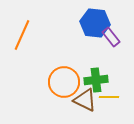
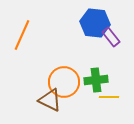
brown triangle: moved 35 px left
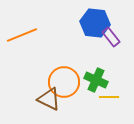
orange line: rotated 44 degrees clockwise
green cross: rotated 30 degrees clockwise
brown triangle: moved 1 px left, 1 px up
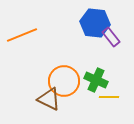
orange circle: moved 1 px up
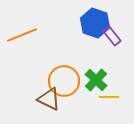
blue hexagon: rotated 12 degrees clockwise
purple rectangle: moved 1 px right, 1 px up
green cross: rotated 20 degrees clockwise
